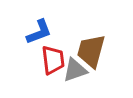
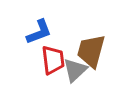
gray triangle: rotated 24 degrees counterclockwise
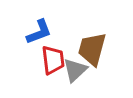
brown trapezoid: moved 1 px right, 2 px up
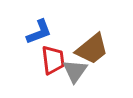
brown trapezoid: rotated 144 degrees counterclockwise
gray triangle: moved 1 px down; rotated 12 degrees counterclockwise
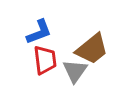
red trapezoid: moved 8 px left
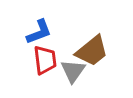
brown trapezoid: moved 2 px down
gray triangle: moved 2 px left
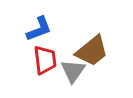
blue L-shape: moved 3 px up
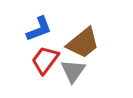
brown trapezoid: moved 9 px left, 8 px up
red trapezoid: rotated 136 degrees counterclockwise
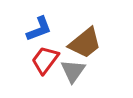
brown trapezoid: moved 2 px right
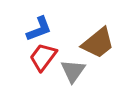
brown trapezoid: moved 13 px right
red trapezoid: moved 2 px left, 3 px up
